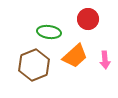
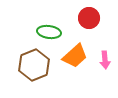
red circle: moved 1 px right, 1 px up
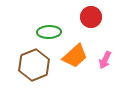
red circle: moved 2 px right, 1 px up
green ellipse: rotated 10 degrees counterclockwise
pink arrow: rotated 30 degrees clockwise
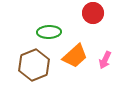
red circle: moved 2 px right, 4 px up
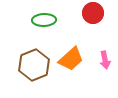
green ellipse: moved 5 px left, 12 px up
orange trapezoid: moved 4 px left, 3 px down
pink arrow: rotated 36 degrees counterclockwise
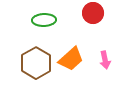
brown hexagon: moved 2 px right, 2 px up; rotated 8 degrees counterclockwise
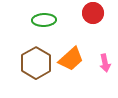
pink arrow: moved 3 px down
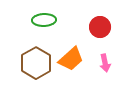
red circle: moved 7 px right, 14 px down
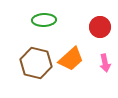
brown hexagon: rotated 16 degrees counterclockwise
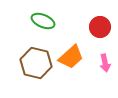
green ellipse: moved 1 px left, 1 px down; rotated 25 degrees clockwise
orange trapezoid: moved 2 px up
